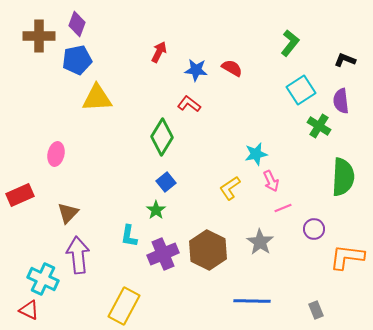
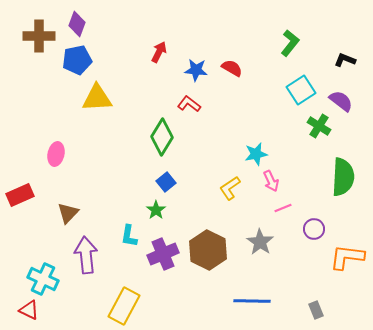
purple semicircle: rotated 135 degrees clockwise
purple arrow: moved 8 px right
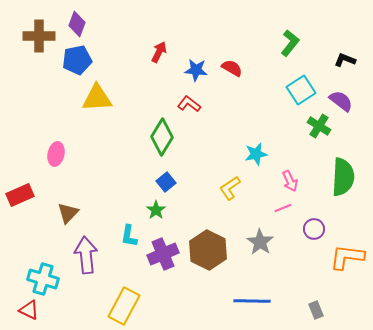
pink arrow: moved 19 px right
cyan cross: rotated 8 degrees counterclockwise
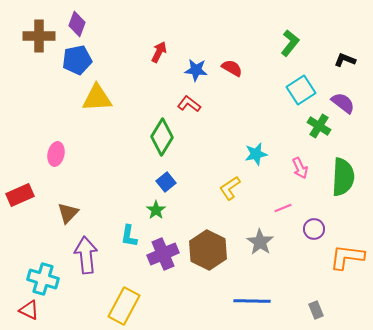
purple semicircle: moved 2 px right, 2 px down
pink arrow: moved 10 px right, 13 px up
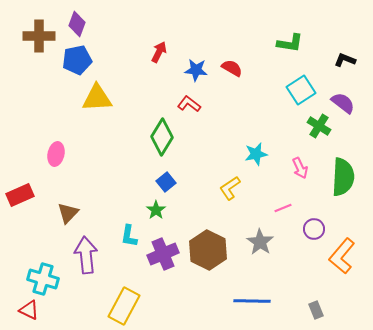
green L-shape: rotated 60 degrees clockwise
orange L-shape: moved 5 px left, 1 px up; rotated 57 degrees counterclockwise
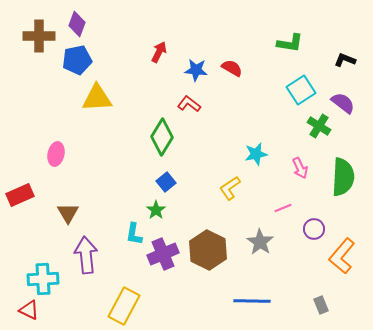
brown triangle: rotated 15 degrees counterclockwise
cyan L-shape: moved 5 px right, 2 px up
cyan cross: rotated 20 degrees counterclockwise
gray rectangle: moved 5 px right, 5 px up
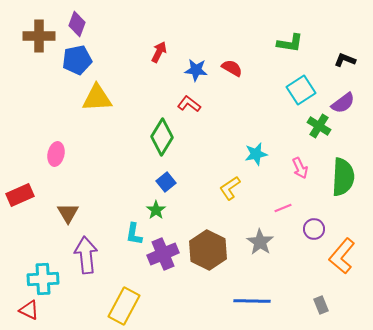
purple semicircle: rotated 105 degrees clockwise
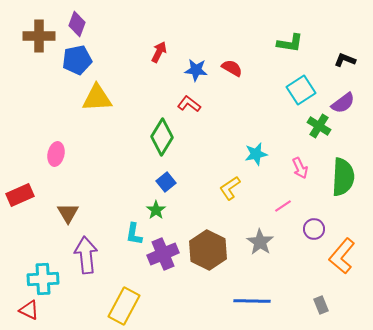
pink line: moved 2 px up; rotated 12 degrees counterclockwise
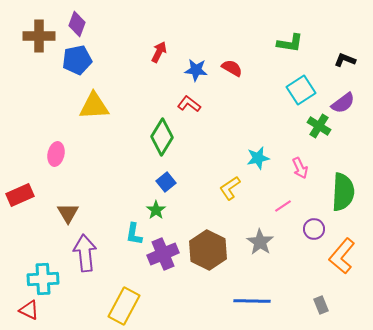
yellow triangle: moved 3 px left, 8 px down
cyan star: moved 2 px right, 4 px down
green semicircle: moved 15 px down
purple arrow: moved 1 px left, 2 px up
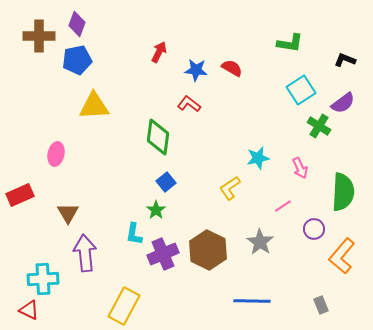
green diamond: moved 4 px left; rotated 24 degrees counterclockwise
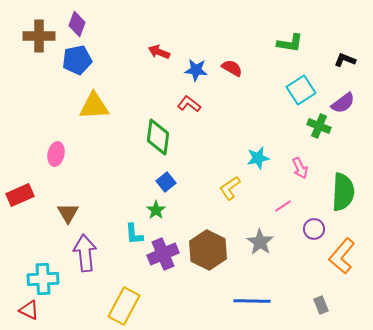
red arrow: rotated 95 degrees counterclockwise
green cross: rotated 10 degrees counterclockwise
cyan L-shape: rotated 15 degrees counterclockwise
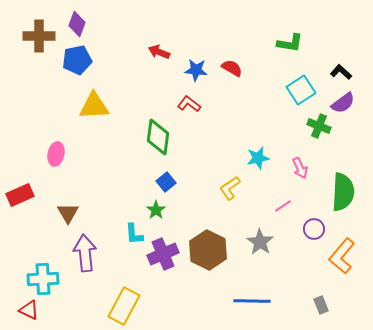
black L-shape: moved 4 px left, 12 px down; rotated 20 degrees clockwise
